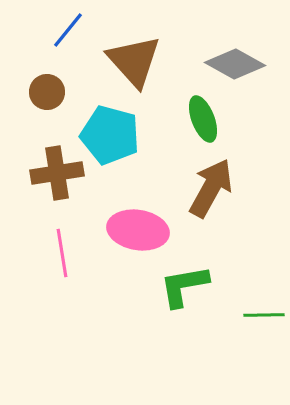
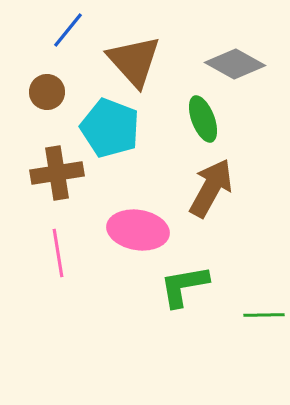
cyan pentagon: moved 7 px up; rotated 6 degrees clockwise
pink line: moved 4 px left
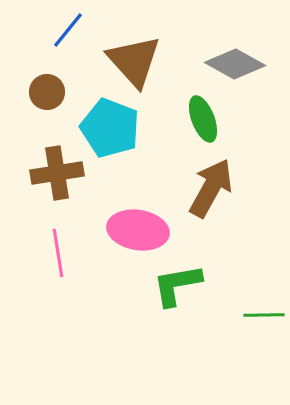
green L-shape: moved 7 px left, 1 px up
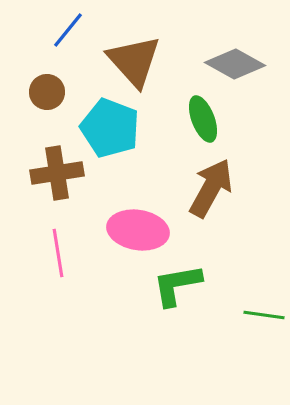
green line: rotated 9 degrees clockwise
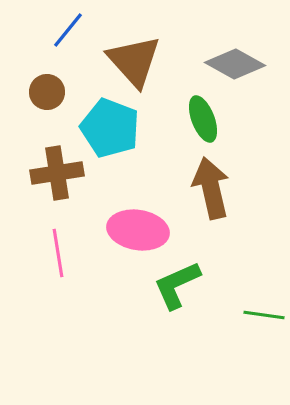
brown arrow: rotated 42 degrees counterclockwise
green L-shape: rotated 14 degrees counterclockwise
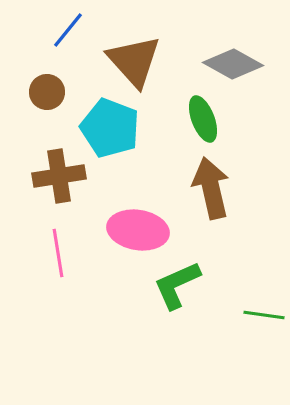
gray diamond: moved 2 px left
brown cross: moved 2 px right, 3 px down
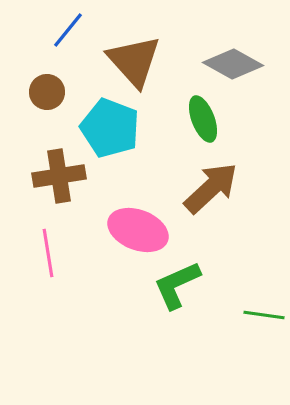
brown arrow: rotated 60 degrees clockwise
pink ellipse: rotated 12 degrees clockwise
pink line: moved 10 px left
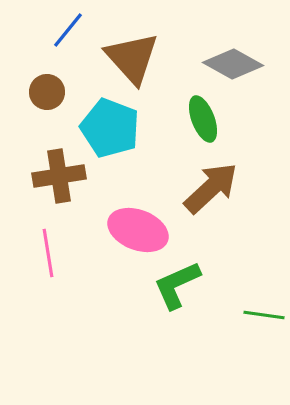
brown triangle: moved 2 px left, 3 px up
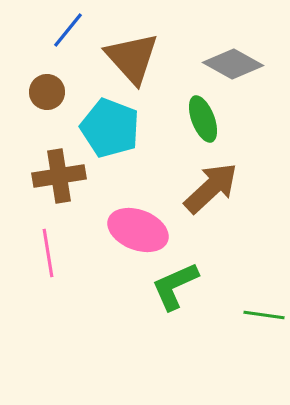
green L-shape: moved 2 px left, 1 px down
